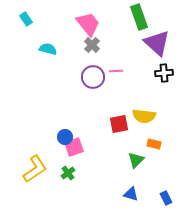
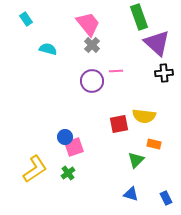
purple circle: moved 1 px left, 4 px down
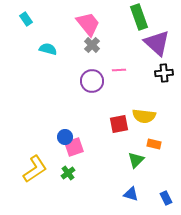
pink line: moved 3 px right, 1 px up
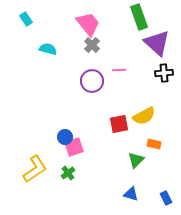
yellow semicircle: rotated 35 degrees counterclockwise
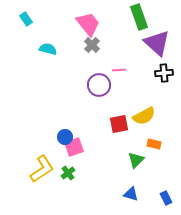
purple circle: moved 7 px right, 4 px down
yellow L-shape: moved 7 px right
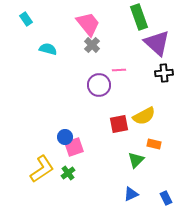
blue triangle: rotated 42 degrees counterclockwise
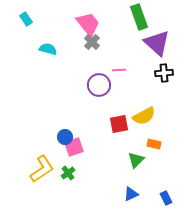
gray cross: moved 3 px up
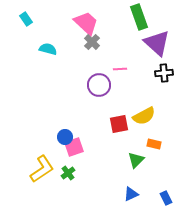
pink trapezoid: moved 2 px left, 1 px up; rotated 8 degrees counterclockwise
pink line: moved 1 px right, 1 px up
